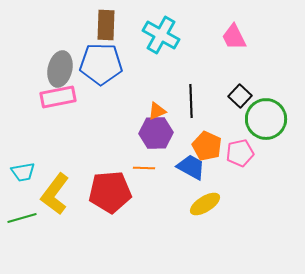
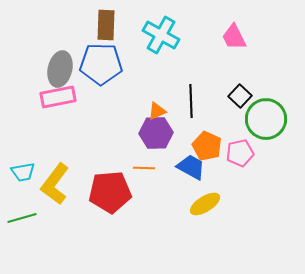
yellow L-shape: moved 10 px up
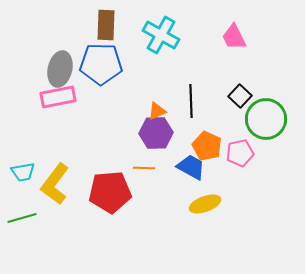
yellow ellipse: rotated 12 degrees clockwise
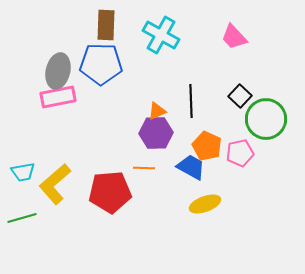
pink trapezoid: rotated 16 degrees counterclockwise
gray ellipse: moved 2 px left, 2 px down
yellow L-shape: rotated 12 degrees clockwise
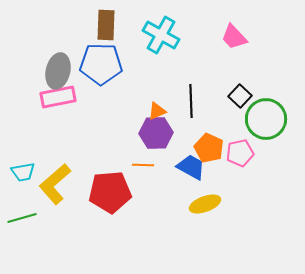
orange pentagon: moved 2 px right, 2 px down
orange line: moved 1 px left, 3 px up
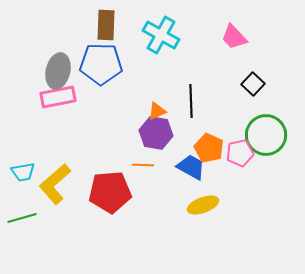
black square: moved 13 px right, 12 px up
green circle: moved 16 px down
purple hexagon: rotated 12 degrees clockwise
yellow ellipse: moved 2 px left, 1 px down
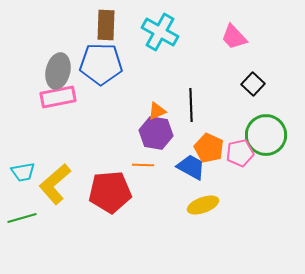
cyan cross: moved 1 px left, 3 px up
black line: moved 4 px down
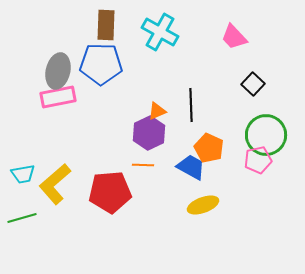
purple hexagon: moved 7 px left; rotated 24 degrees clockwise
pink pentagon: moved 18 px right, 7 px down
cyan trapezoid: moved 2 px down
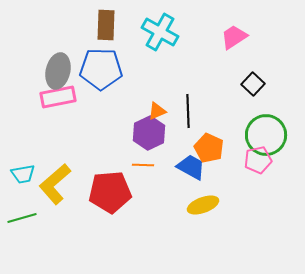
pink trapezoid: rotated 100 degrees clockwise
blue pentagon: moved 5 px down
black line: moved 3 px left, 6 px down
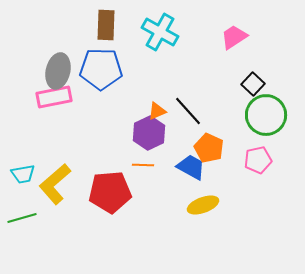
pink rectangle: moved 4 px left
black line: rotated 40 degrees counterclockwise
green circle: moved 20 px up
